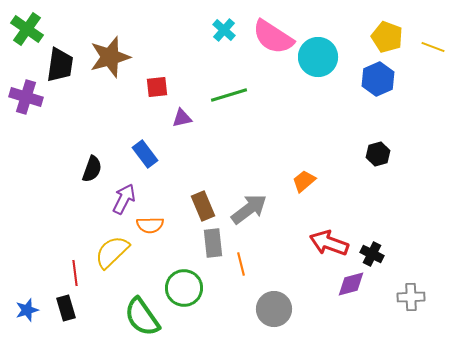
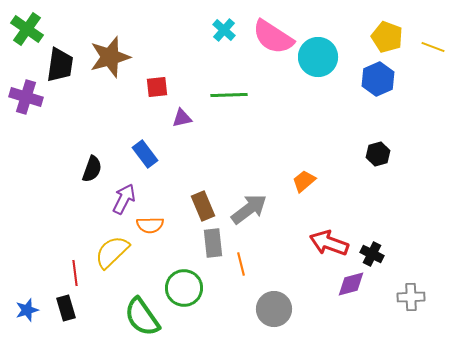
green line: rotated 15 degrees clockwise
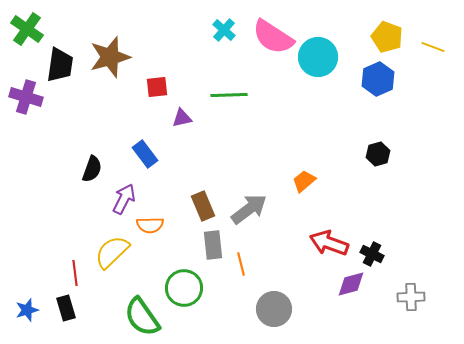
gray rectangle: moved 2 px down
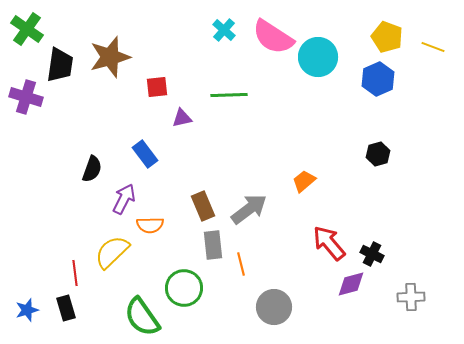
red arrow: rotated 30 degrees clockwise
gray circle: moved 2 px up
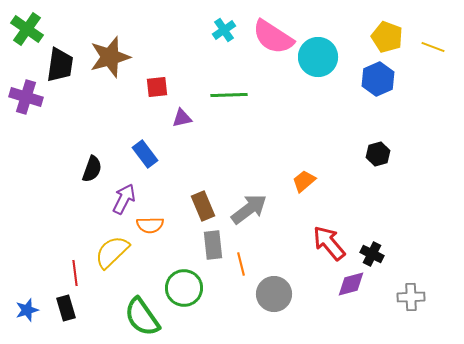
cyan cross: rotated 15 degrees clockwise
gray circle: moved 13 px up
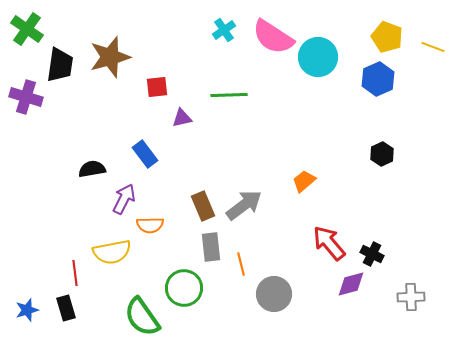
black hexagon: moved 4 px right; rotated 10 degrees counterclockwise
black semicircle: rotated 120 degrees counterclockwise
gray arrow: moved 5 px left, 4 px up
gray rectangle: moved 2 px left, 2 px down
yellow semicircle: rotated 147 degrees counterclockwise
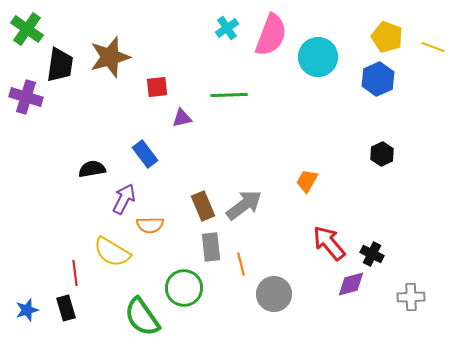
cyan cross: moved 3 px right, 2 px up
pink semicircle: moved 2 px left, 2 px up; rotated 102 degrees counterclockwise
orange trapezoid: moved 3 px right; rotated 20 degrees counterclockwise
yellow semicircle: rotated 42 degrees clockwise
